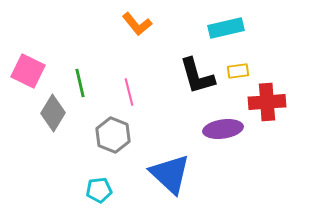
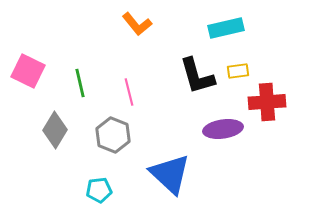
gray diamond: moved 2 px right, 17 px down
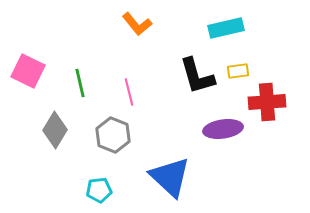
blue triangle: moved 3 px down
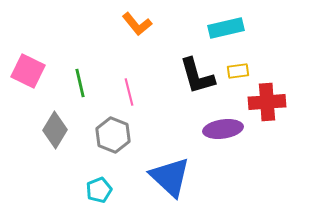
cyan pentagon: rotated 15 degrees counterclockwise
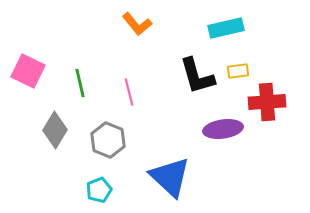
gray hexagon: moved 5 px left, 5 px down
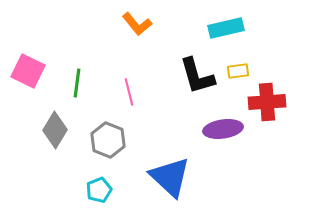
green line: moved 3 px left; rotated 20 degrees clockwise
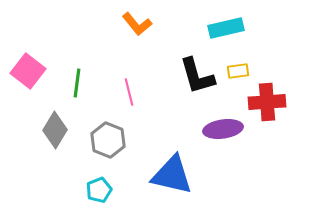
pink square: rotated 12 degrees clockwise
blue triangle: moved 2 px right, 2 px up; rotated 30 degrees counterclockwise
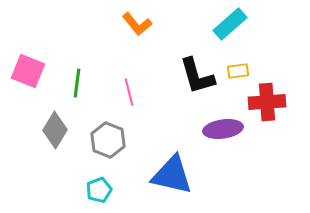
cyan rectangle: moved 4 px right, 4 px up; rotated 28 degrees counterclockwise
pink square: rotated 16 degrees counterclockwise
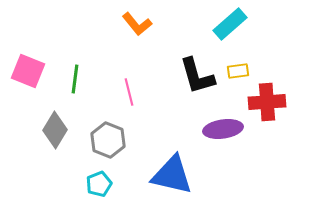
green line: moved 2 px left, 4 px up
cyan pentagon: moved 6 px up
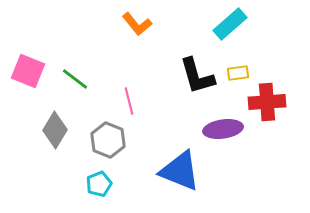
yellow rectangle: moved 2 px down
green line: rotated 60 degrees counterclockwise
pink line: moved 9 px down
blue triangle: moved 8 px right, 4 px up; rotated 9 degrees clockwise
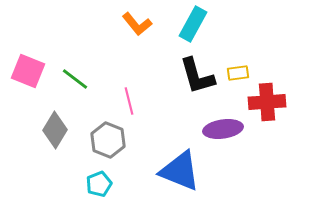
cyan rectangle: moved 37 px left; rotated 20 degrees counterclockwise
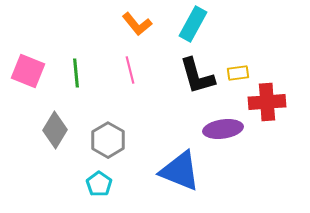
green line: moved 1 px right, 6 px up; rotated 48 degrees clockwise
pink line: moved 1 px right, 31 px up
gray hexagon: rotated 8 degrees clockwise
cyan pentagon: rotated 15 degrees counterclockwise
